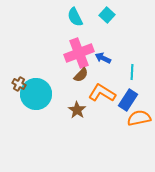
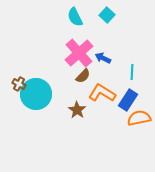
pink cross: rotated 20 degrees counterclockwise
brown semicircle: moved 2 px right, 1 px down
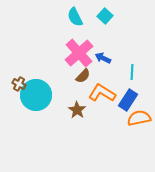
cyan square: moved 2 px left, 1 px down
cyan circle: moved 1 px down
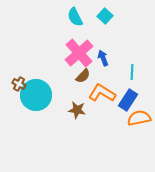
blue arrow: rotated 42 degrees clockwise
brown star: rotated 24 degrees counterclockwise
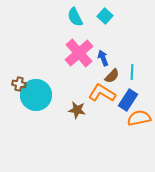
brown semicircle: moved 29 px right
brown cross: rotated 16 degrees counterclockwise
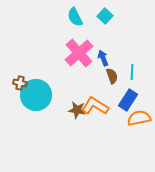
brown semicircle: rotated 63 degrees counterclockwise
brown cross: moved 1 px right, 1 px up
orange L-shape: moved 7 px left, 13 px down
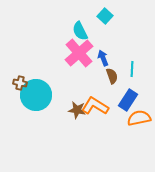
cyan semicircle: moved 5 px right, 14 px down
cyan line: moved 3 px up
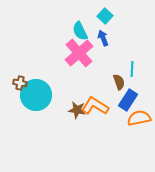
blue arrow: moved 20 px up
brown semicircle: moved 7 px right, 6 px down
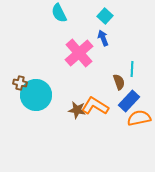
cyan semicircle: moved 21 px left, 18 px up
blue rectangle: moved 1 px right, 1 px down; rotated 10 degrees clockwise
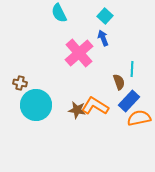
cyan circle: moved 10 px down
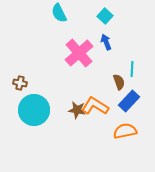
blue arrow: moved 3 px right, 4 px down
cyan circle: moved 2 px left, 5 px down
orange semicircle: moved 14 px left, 13 px down
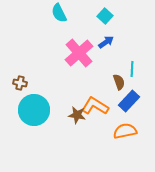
blue arrow: rotated 77 degrees clockwise
brown star: moved 5 px down
